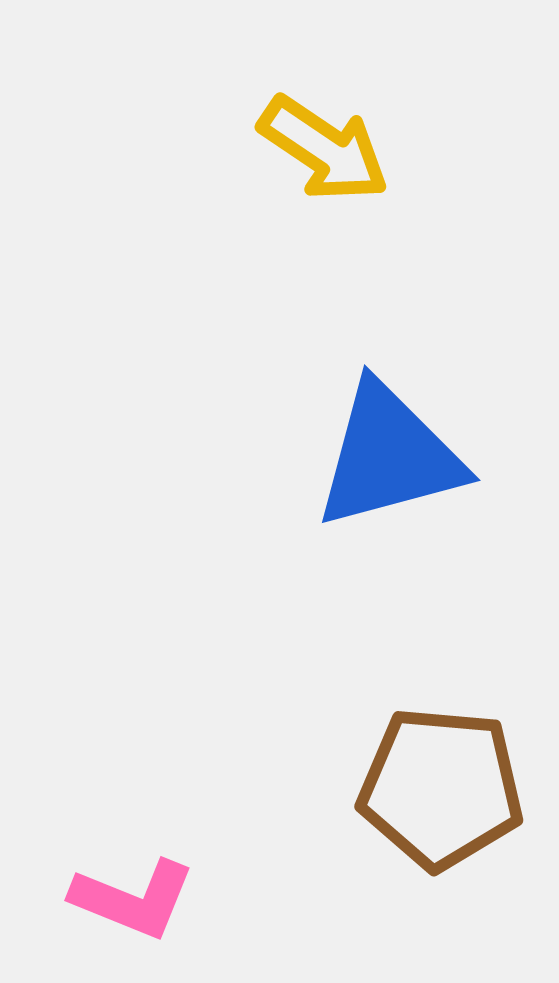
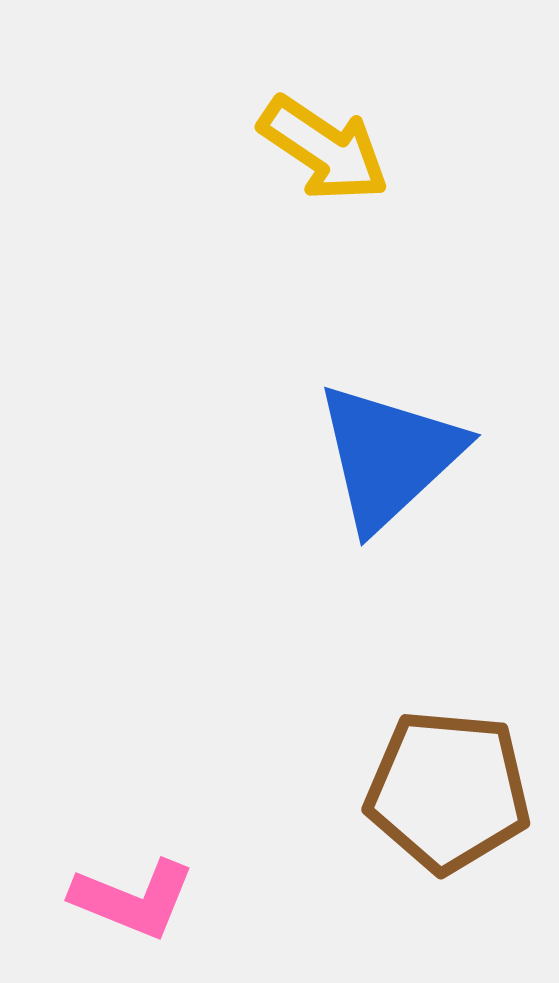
blue triangle: rotated 28 degrees counterclockwise
brown pentagon: moved 7 px right, 3 px down
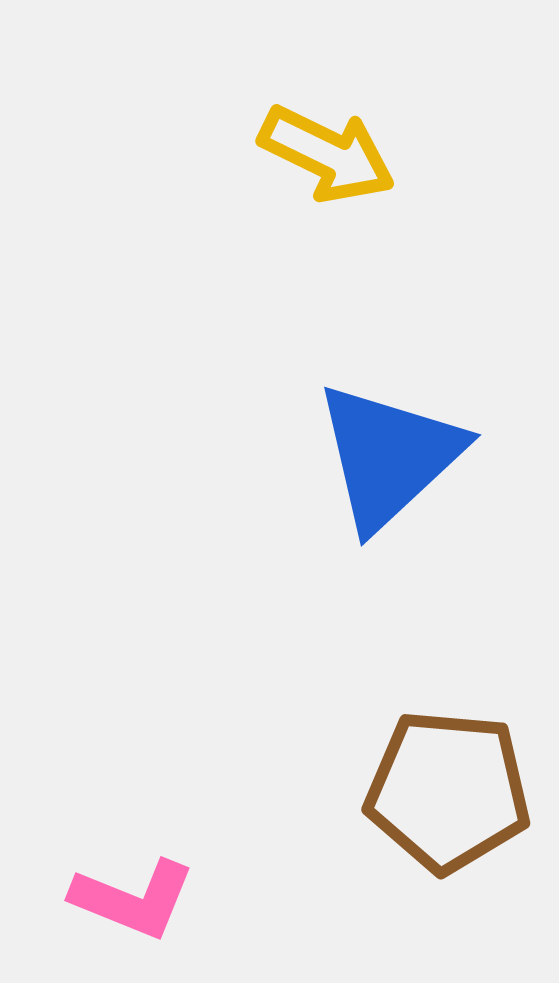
yellow arrow: moved 3 px right, 5 px down; rotated 8 degrees counterclockwise
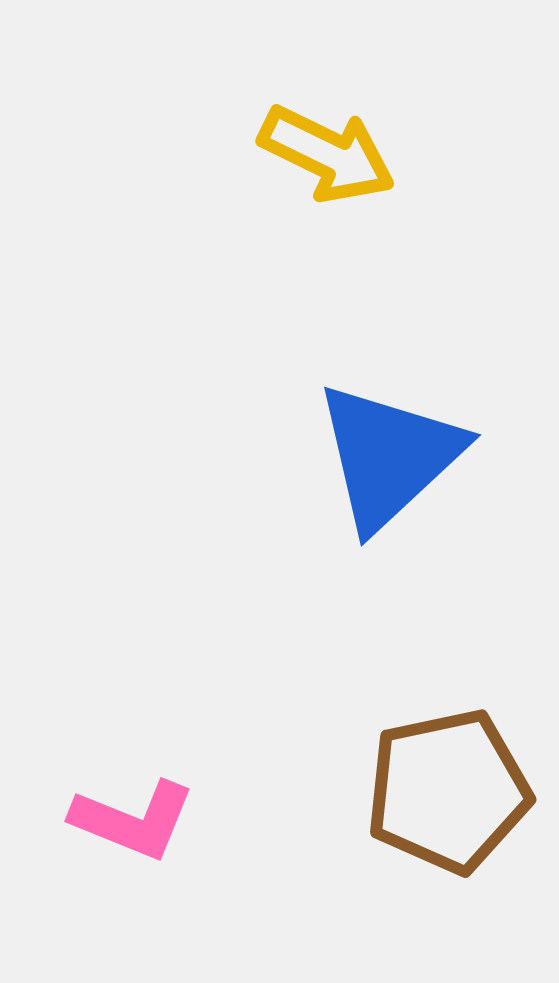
brown pentagon: rotated 17 degrees counterclockwise
pink L-shape: moved 79 px up
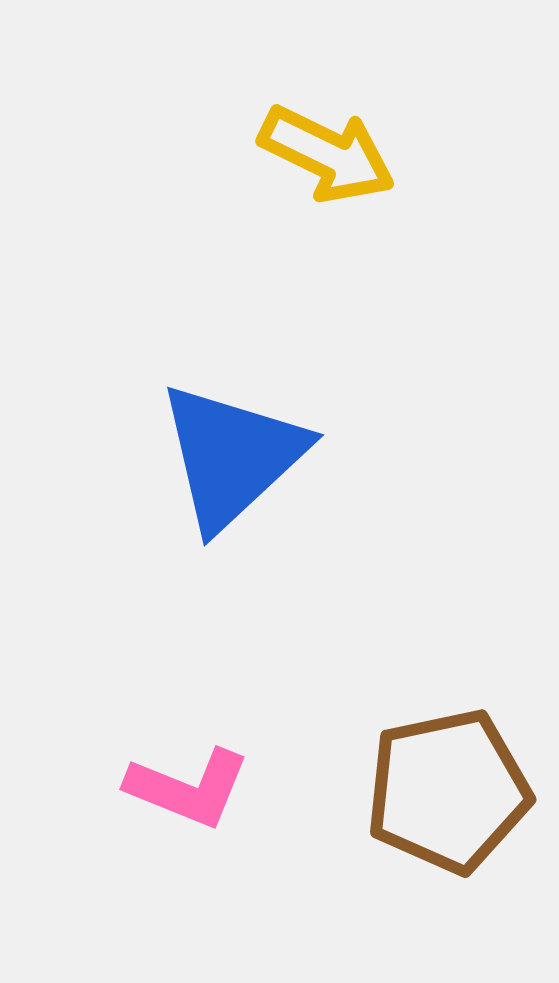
blue triangle: moved 157 px left
pink L-shape: moved 55 px right, 32 px up
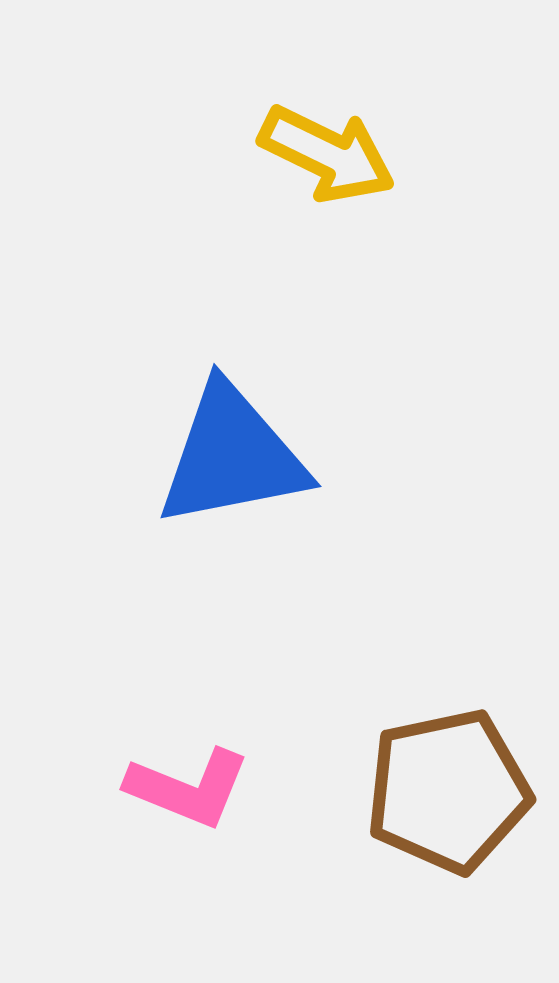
blue triangle: rotated 32 degrees clockwise
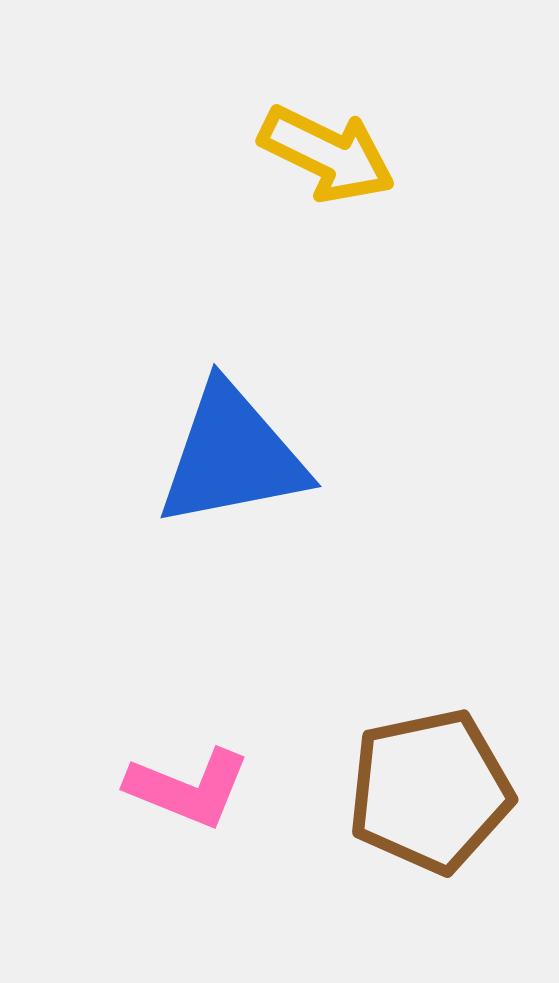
brown pentagon: moved 18 px left
